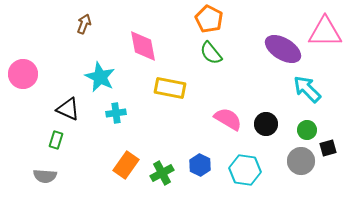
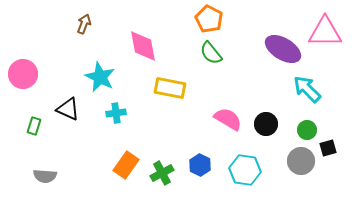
green rectangle: moved 22 px left, 14 px up
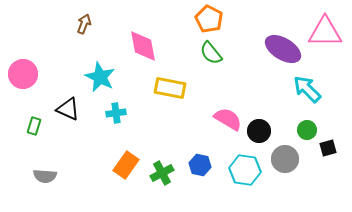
black circle: moved 7 px left, 7 px down
gray circle: moved 16 px left, 2 px up
blue hexagon: rotated 15 degrees counterclockwise
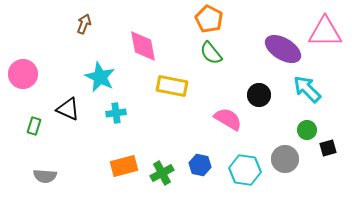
yellow rectangle: moved 2 px right, 2 px up
black circle: moved 36 px up
orange rectangle: moved 2 px left, 1 px down; rotated 40 degrees clockwise
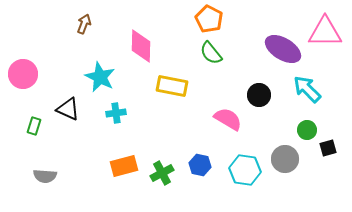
pink diamond: moved 2 px left; rotated 12 degrees clockwise
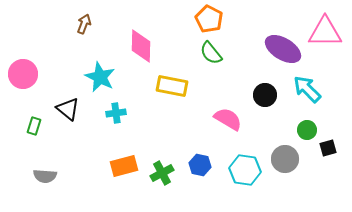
black circle: moved 6 px right
black triangle: rotated 15 degrees clockwise
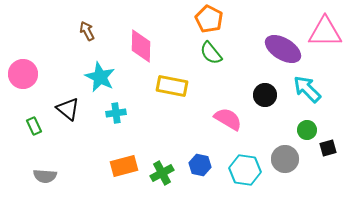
brown arrow: moved 3 px right, 7 px down; rotated 48 degrees counterclockwise
green rectangle: rotated 42 degrees counterclockwise
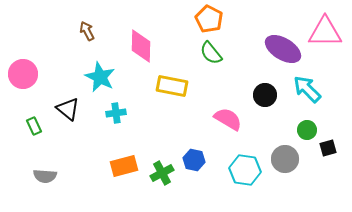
blue hexagon: moved 6 px left, 5 px up
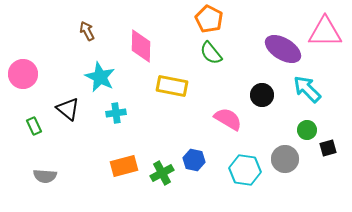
black circle: moved 3 px left
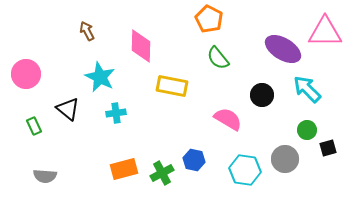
green semicircle: moved 7 px right, 5 px down
pink circle: moved 3 px right
orange rectangle: moved 3 px down
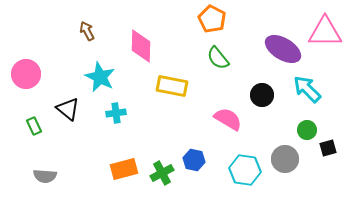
orange pentagon: moved 3 px right
